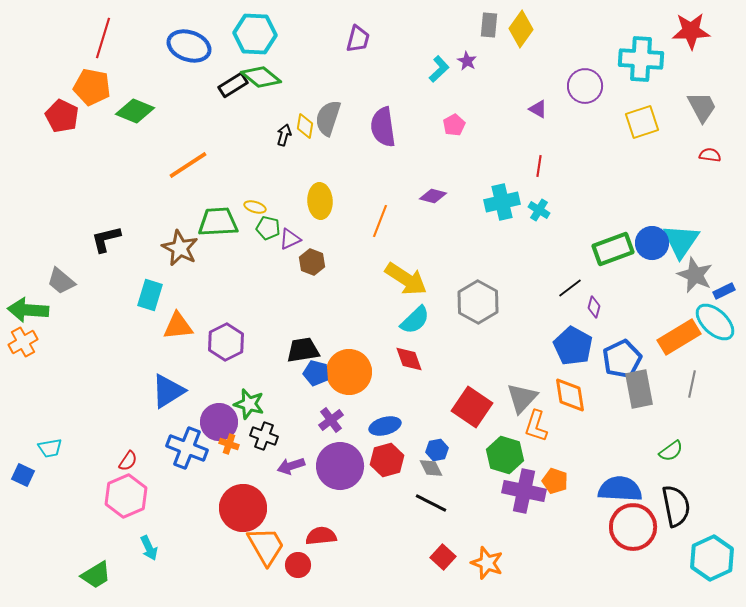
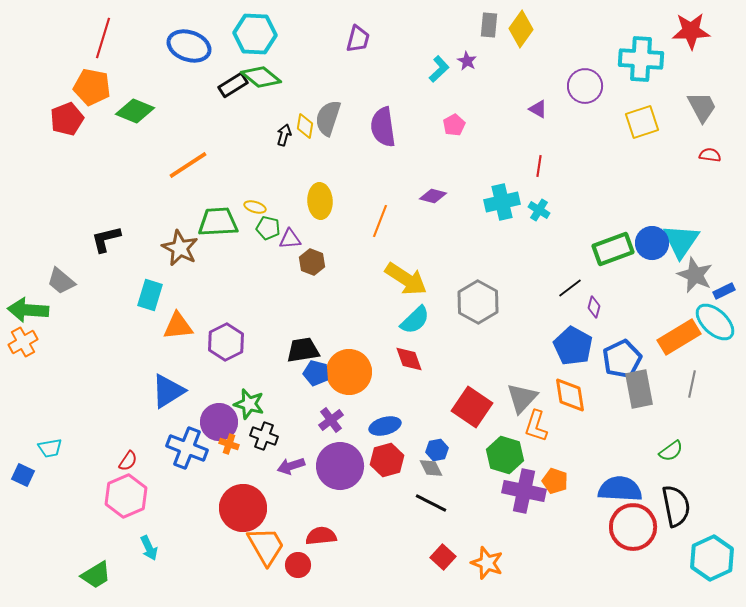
red pentagon at (62, 116): moved 5 px right, 3 px down; rotated 24 degrees clockwise
purple triangle at (290, 239): rotated 20 degrees clockwise
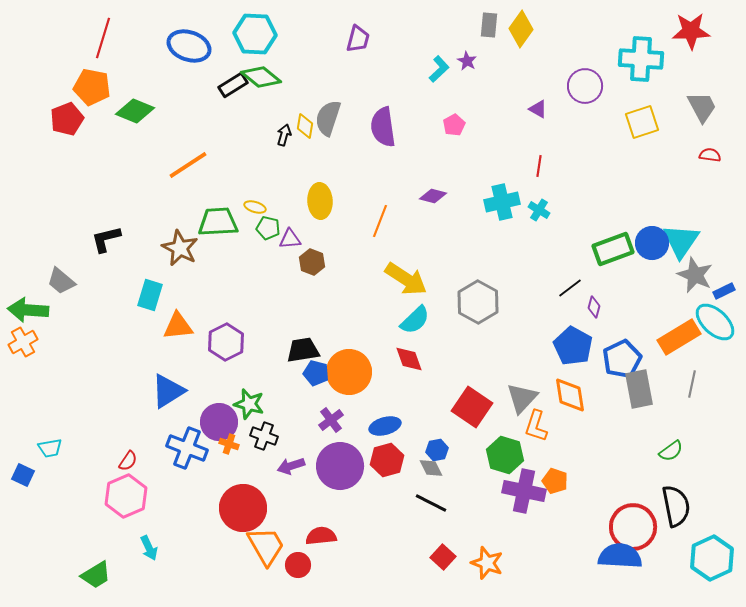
blue semicircle at (620, 489): moved 67 px down
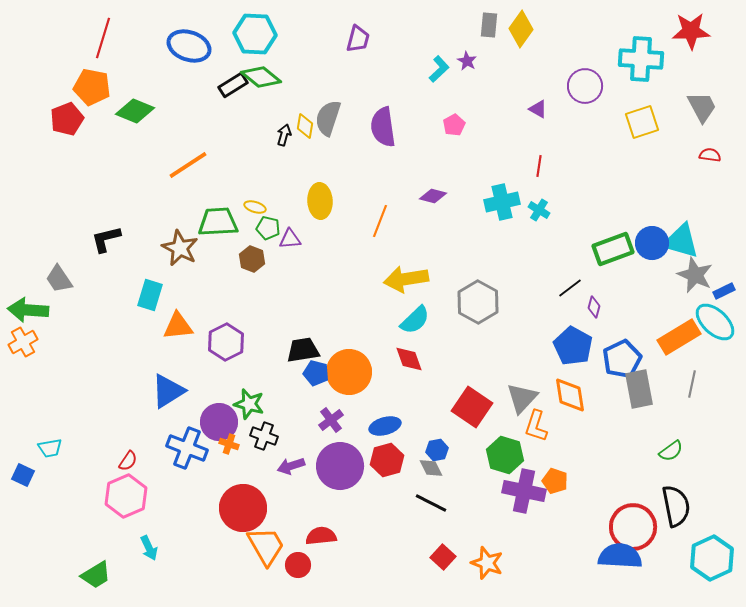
cyan triangle at (681, 241): rotated 48 degrees counterclockwise
brown hexagon at (312, 262): moved 60 px left, 3 px up
yellow arrow at (406, 279): rotated 138 degrees clockwise
gray trapezoid at (61, 281): moved 2 px left, 2 px up; rotated 16 degrees clockwise
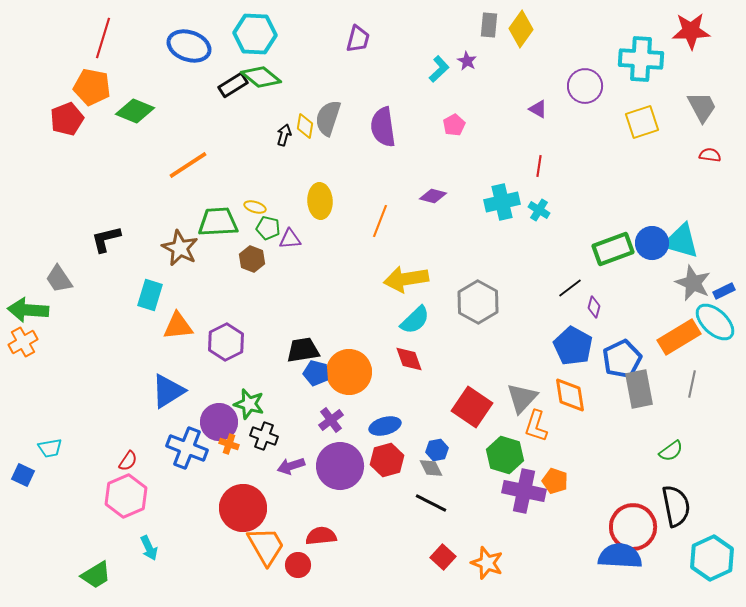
gray star at (695, 275): moved 2 px left, 8 px down
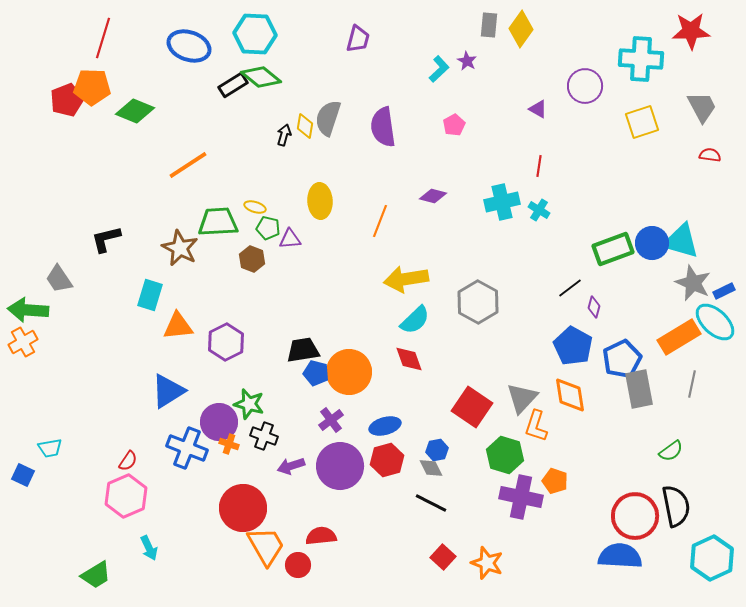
orange pentagon at (92, 87): rotated 9 degrees counterclockwise
red pentagon at (67, 119): moved 19 px up
purple cross at (524, 491): moved 3 px left, 6 px down
red circle at (633, 527): moved 2 px right, 11 px up
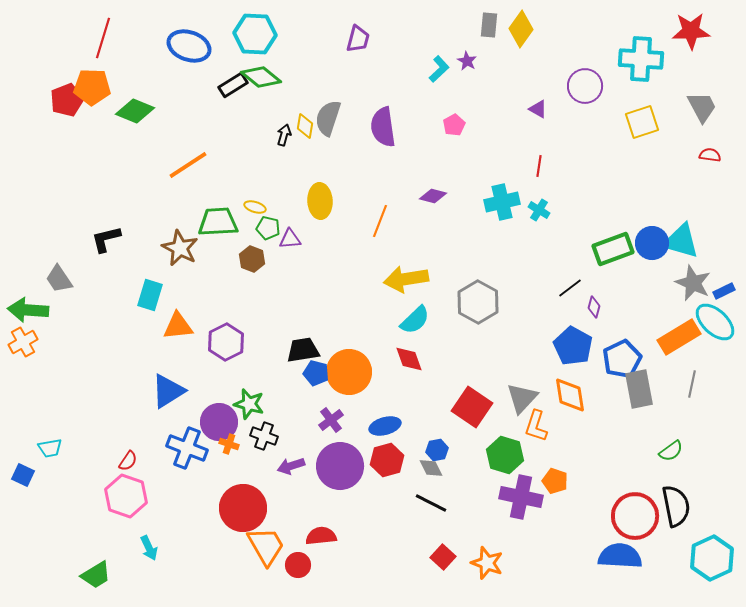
pink hexagon at (126, 496): rotated 18 degrees counterclockwise
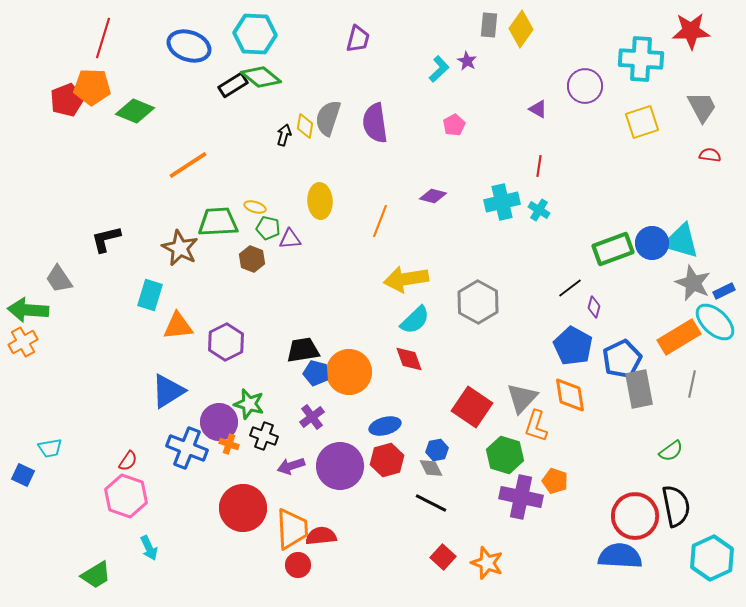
purple semicircle at (383, 127): moved 8 px left, 4 px up
purple cross at (331, 420): moved 19 px left, 3 px up
orange trapezoid at (266, 546): moved 26 px right, 17 px up; rotated 27 degrees clockwise
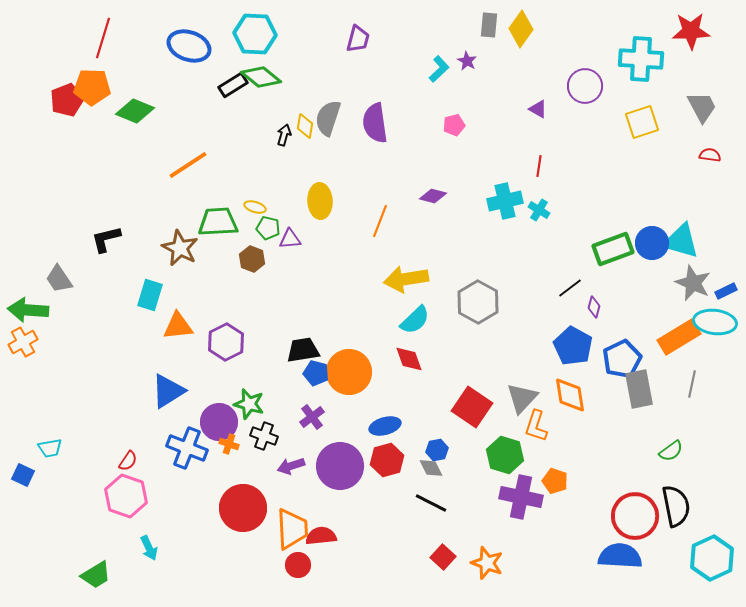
pink pentagon at (454, 125): rotated 15 degrees clockwise
cyan cross at (502, 202): moved 3 px right, 1 px up
blue rectangle at (724, 291): moved 2 px right
cyan ellipse at (715, 322): rotated 36 degrees counterclockwise
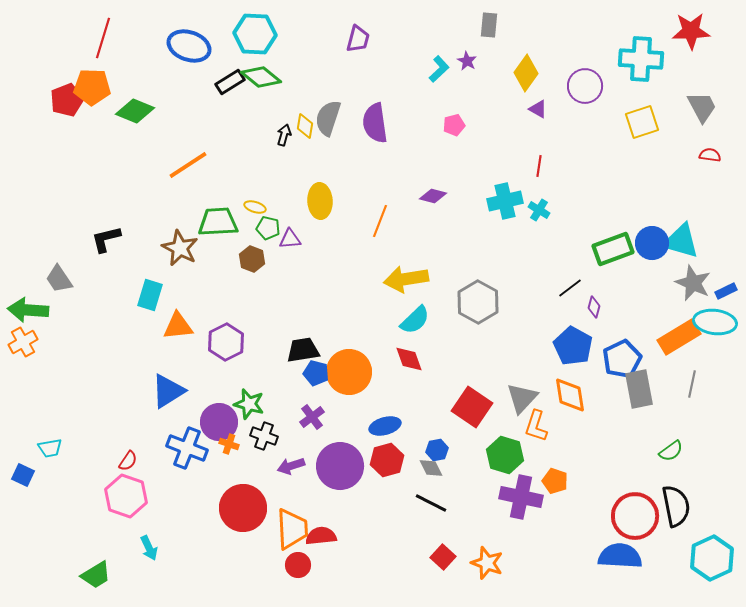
yellow diamond at (521, 29): moved 5 px right, 44 px down
black rectangle at (233, 85): moved 3 px left, 3 px up
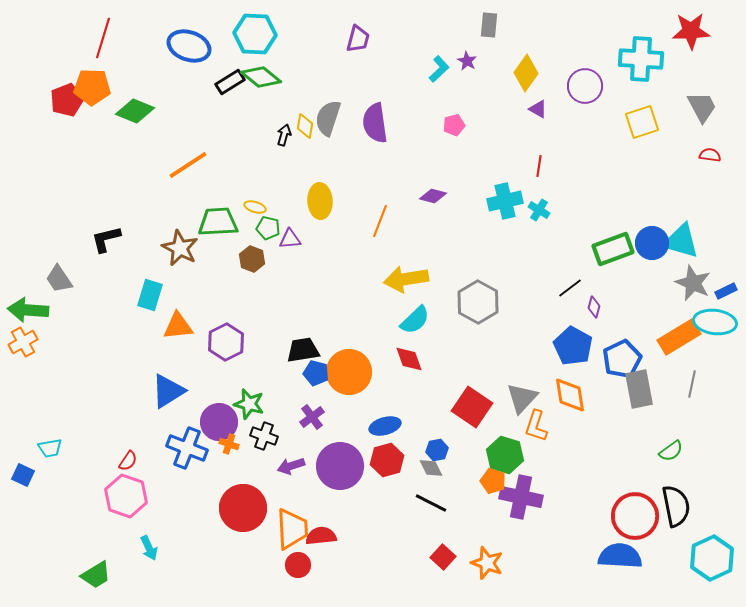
orange pentagon at (555, 481): moved 62 px left
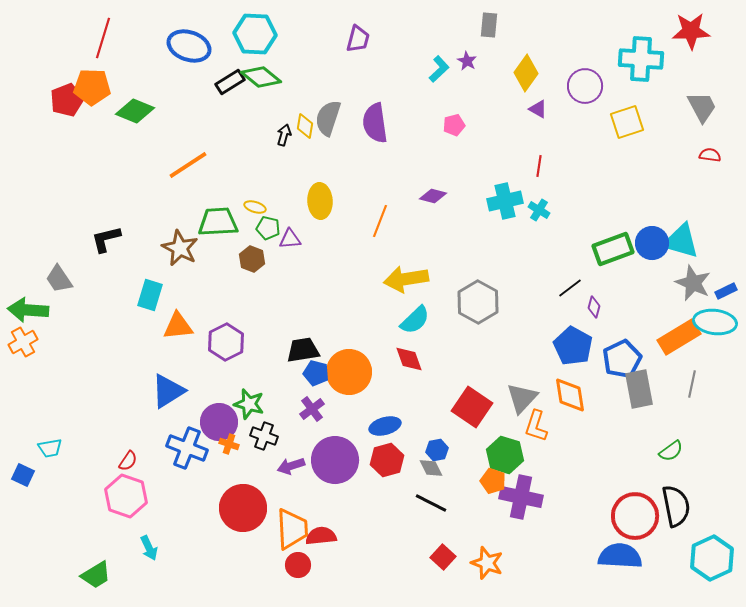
yellow square at (642, 122): moved 15 px left
purple cross at (312, 417): moved 8 px up
purple circle at (340, 466): moved 5 px left, 6 px up
